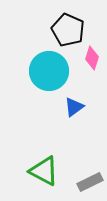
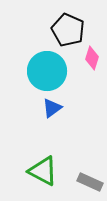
cyan circle: moved 2 px left
blue triangle: moved 22 px left, 1 px down
green triangle: moved 1 px left
gray rectangle: rotated 50 degrees clockwise
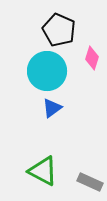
black pentagon: moved 9 px left
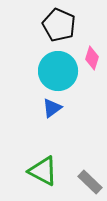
black pentagon: moved 5 px up
cyan circle: moved 11 px right
gray rectangle: rotated 20 degrees clockwise
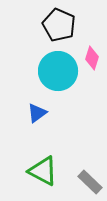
blue triangle: moved 15 px left, 5 px down
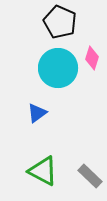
black pentagon: moved 1 px right, 3 px up
cyan circle: moved 3 px up
gray rectangle: moved 6 px up
